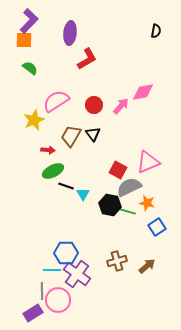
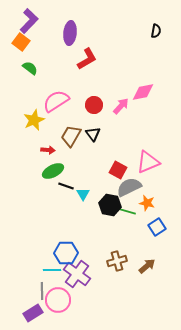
orange square: moved 3 px left, 2 px down; rotated 36 degrees clockwise
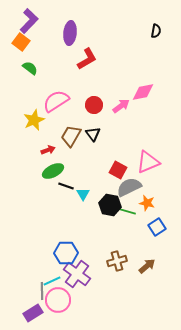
pink arrow: rotated 12 degrees clockwise
red arrow: rotated 24 degrees counterclockwise
cyan line: moved 11 px down; rotated 24 degrees counterclockwise
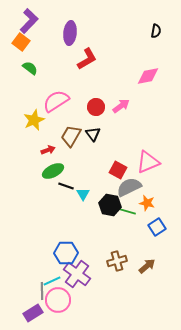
pink diamond: moved 5 px right, 16 px up
red circle: moved 2 px right, 2 px down
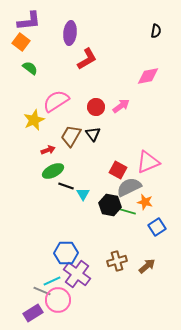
purple L-shape: rotated 40 degrees clockwise
orange star: moved 2 px left, 1 px up
gray line: rotated 66 degrees counterclockwise
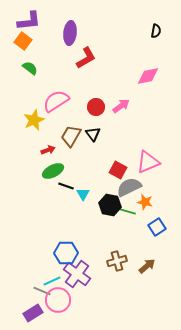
orange square: moved 2 px right, 1 px up
red L-shape: moved 1 px left, 1 px up
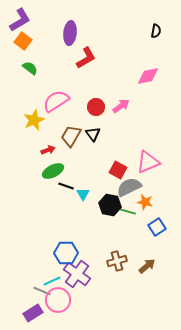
purple L-shape: moved 9 px left, 1 px up; rotated 25 degrees counterclockwise
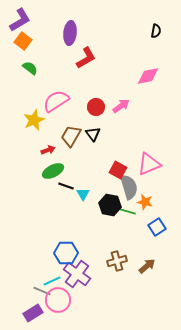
pink triangle: moved 1 px right, 2 px down
gray semicircle: rotated 100 degrees clockwise
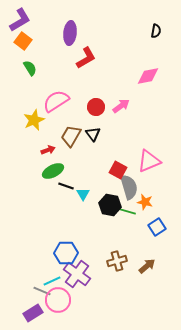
green semicircle: rotated 21 degrees clockwise
pink triangle: moved 3 px up
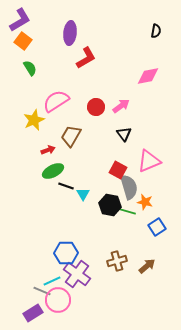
black triangle: moved 31 px right
